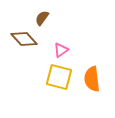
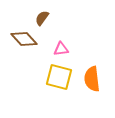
pink triangle: moved 1 px up; rotated 28 degrees clockwise
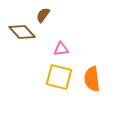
brown semicircle: moved 1 px right, 3 px up
brown diamond: moved 2 px left, 7 px up
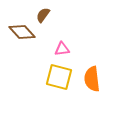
pink triangle: moved 1 px right
